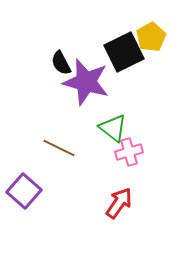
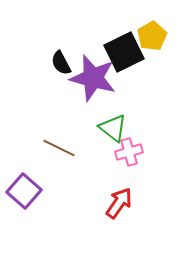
yellow pentagon: moved 1 px right, 1 px up
purple star: moved 7 px right, 4 px up
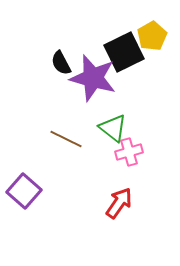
brown line: moved 7 px right, 9 px up
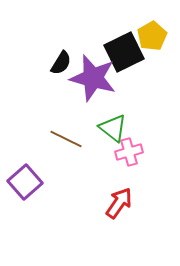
black semicircle: rotated 120 degrees counterclockwise
purple square: moved 1 px right, 9 px up; rotated 8 degrees clockwise
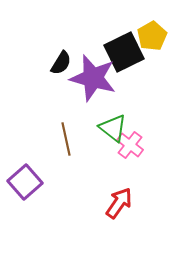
brown line: rotated 52 degrees clockwise
pink cross: moved 1 px right, 7 px up; rotated 36 degrees counterclockwise
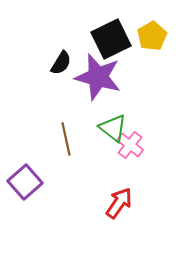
black square: moved 13 px left, 13 px up
purple star: moved 5 px right, 1 px up
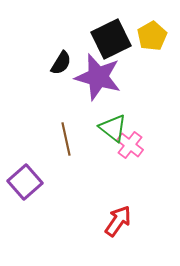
red arrow: moved 1 px left, 18 px down
